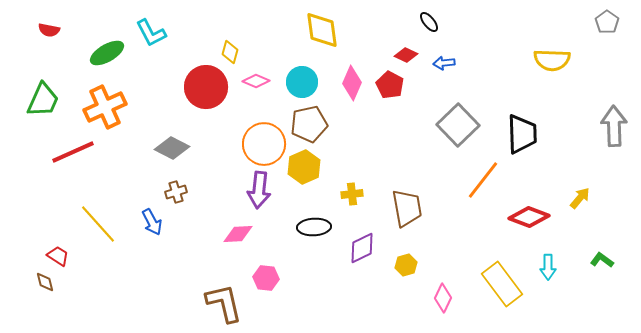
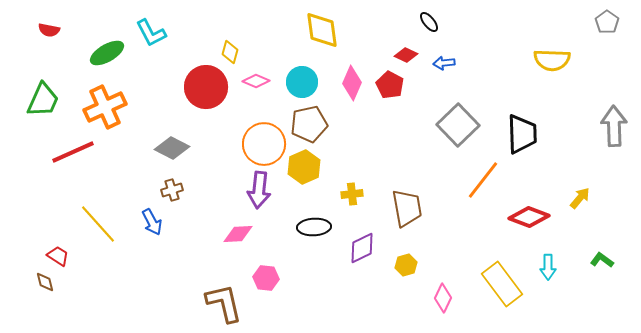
brown cross at (176, 192): moved 4 px left, 2 px up
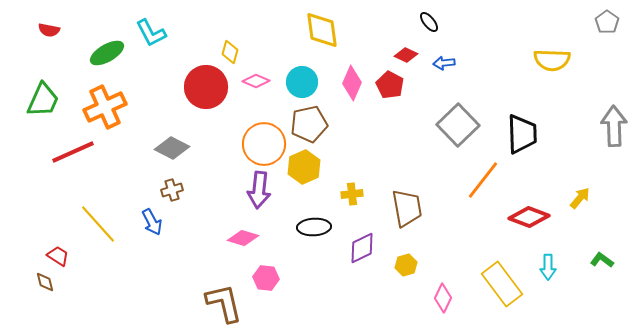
pink diamond at (238, 234): moved 5 px right, 4 px down; rotated 20 degrees clockwise
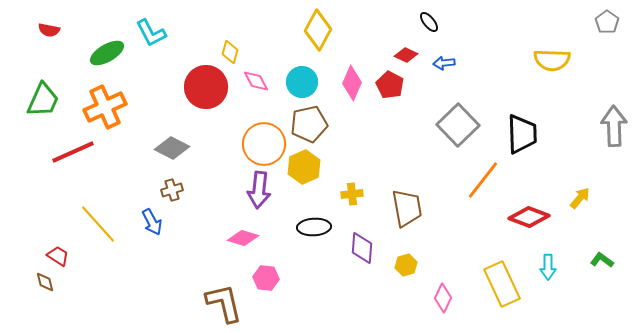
yellow diamond at (322, 30): moved 4 px left; rotated 36 degrees clockwise
pink diamond at (256, 81): rotated 40 degrees clockwise
purple diamond at (362, 248): rotated 60 degrees counterclockwise
yellow rectangle at (502, 284): rotated 12 degrees clockwise
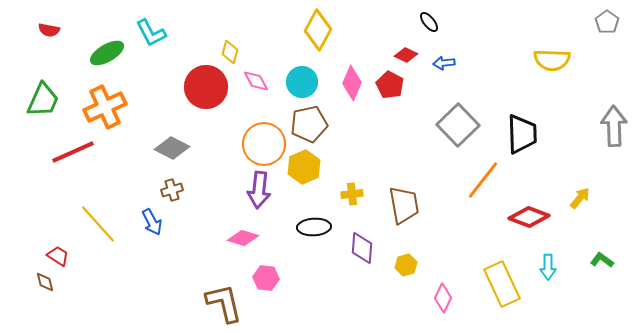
brown trapezoid at (407, 208): moved 3 px left, 3 px up
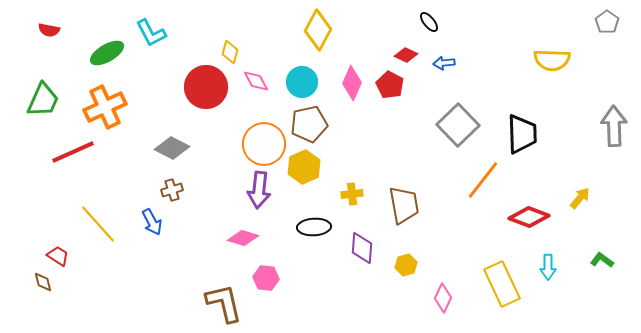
brown diamond at (45, 282): moved 2 px left
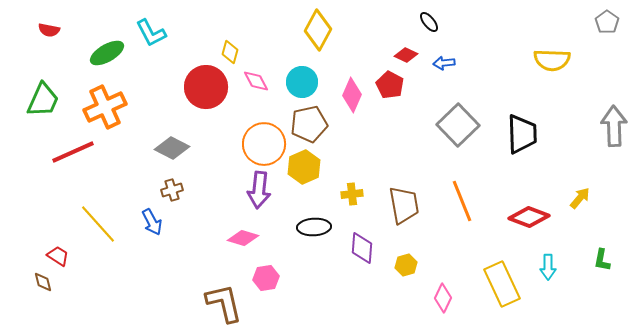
pink diamond at (352, 83): moved 12 px down
orange line at (483, 180): moved 21 px left, 21 px down; rotated 60 degrees counterclockwise
green L-shape at (602, 260): rotated 115 degrees counterclockwise
pink hexagon at (266, 278): rotated 15 degrees counterclockwise
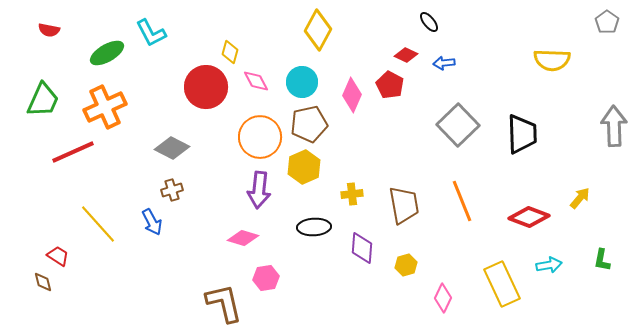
orange circle at (264, 144): moved 4 px left, 7 px up
cyan arrow at (548, 267): moved 1 px right, 2 px up; rotated 100 degrees counterclockwise
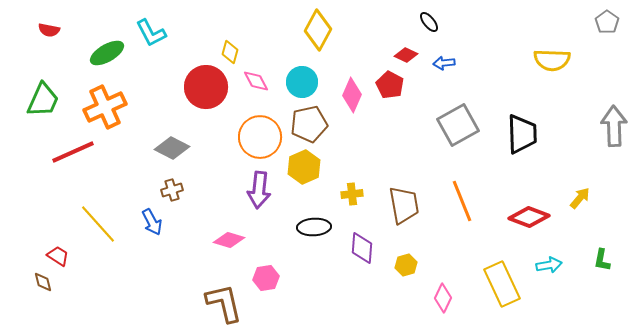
gray square at (458, 125): rotated 15 degrees clockwise
pink diamond at (243, 238): moved 14 px left, 2 px down
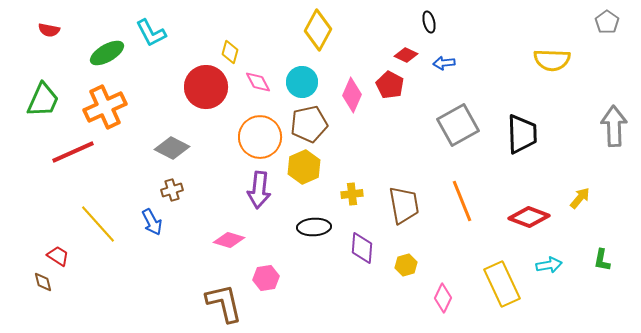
black ellipse at (429, 22): rotated 25 degrees clockwise
pink diamond at (256, 81): moved 2 px right, 1 px down
